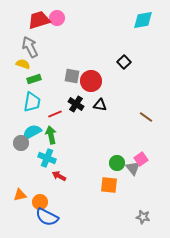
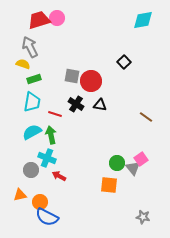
red line: rotated 40 degrees clockwise
gray circle: moved 10 px right, 27 px down
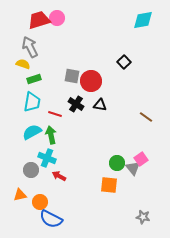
blue semicircle: moved 4 px right, 2 px down
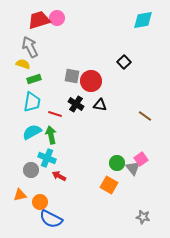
brown line: moved 1 px left, 1 px up
orange square: rotated 24 degrees clockwise
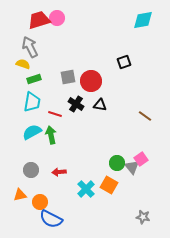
black square: rotated 24 degrees clockwise
gray square: moved 4 px left, 1 px down; rotated 21 degrees counterclockwise
cyan cross: moved 39 px right, 31 px down; rotated 24 degrees clockwise
gray triangle: moved 1 px left, 1 px up
red arrow: moved 4 px up; rotated 32 degrees counterclockwise
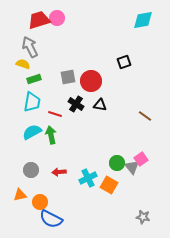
cyan cross: moved 2 px right, 11 px up; rotated 18 degrees clockwise
